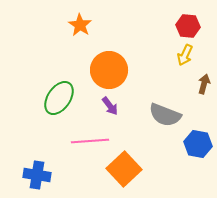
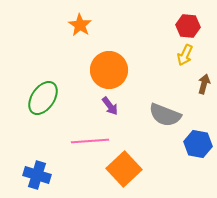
green ellipse: moved 16 px left
blue cross: rotated 8 degrees clockwise
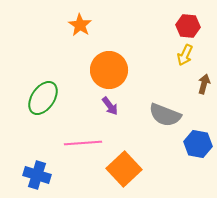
pink line: moved 7 px left, 2 px down
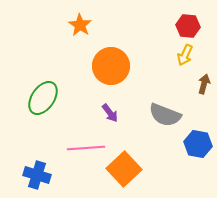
orange circle: moved 2 px right, 4 px up
purple arrow: moved 7 px down
pink line: moved 3 px right, 5 px down
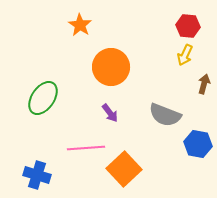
orange circle: moved 1 px down
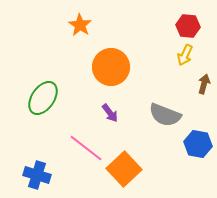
pink line: rotated 42 degrees clockwise
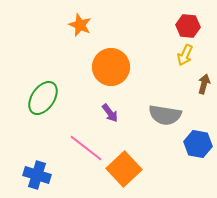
orange star: rotated 10 degrees counterclockwise
gray semicircle: rotated 12 degrees counterclockwise
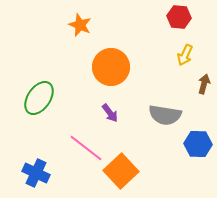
red hexagon: moved 9 px left, 9 px up
green ellipse: moved 4 px left
blue hexagon: rotated 8 degrees counterclockwise
orange square: moved 3 px left, 2 px down
blue cross: moved 1 px left, 2 px up; rotated 8 degrees clockwise
